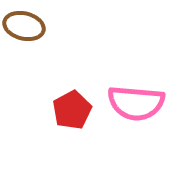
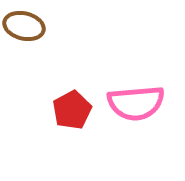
pink semicircle: rotated 10 degrees counterclockwise
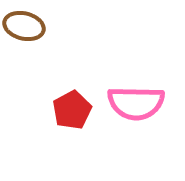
pink semicircle: rotated 6 degrees clockwise
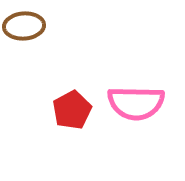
brown ellipse: rotated 18 degrees counterclockwise
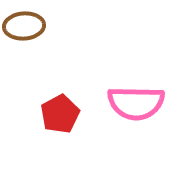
red pentagon: moved 12 px left, 4 px down
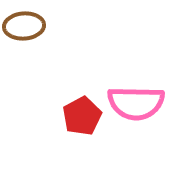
red pentagon: moved 22 px right, 2 px down
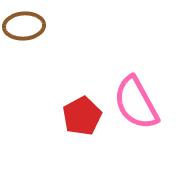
pink semicircle: rotated 60 degrees clockwise
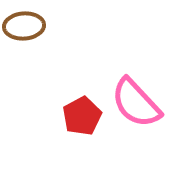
pink semicircle: rotated 14 degrees counterclockwise
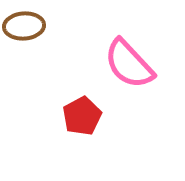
pink semicircle: moved 7 px left, 39 px up
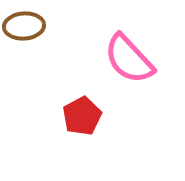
pink semicircle: moved 5 px up
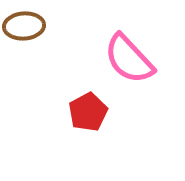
red pentagon: moved 6 px right, 4 px up
